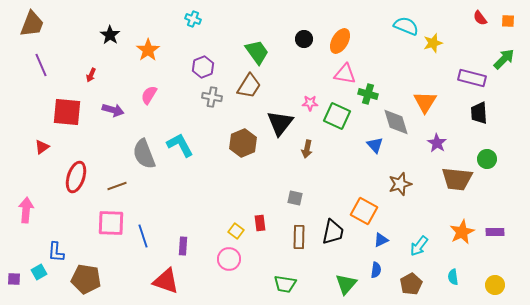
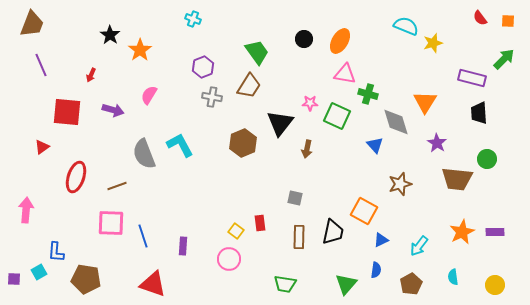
orange star at (148, 50): moved 8 px left
red triangle at (166, 281): moved 13 px left, 3 px down
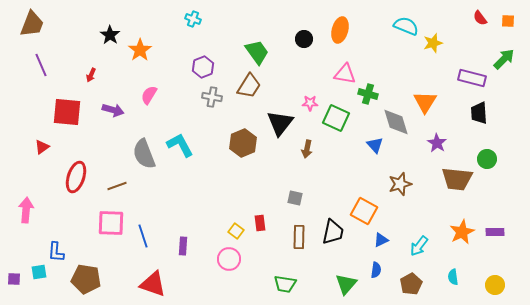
orange ellipse at (340, 41): moved 11 px up; rotated 15 degrees counterclockwise
green square at (337, 116): moved 1 px left, 2 px down
cyan square at (39, 272): rotated 21 degrees clockwise
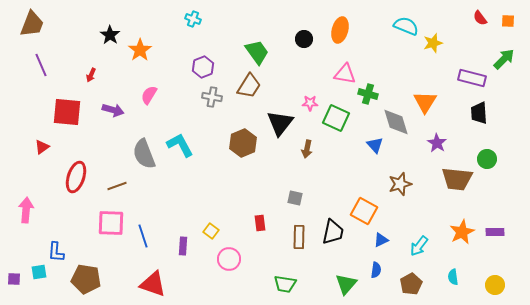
yellow square at (236, 231): moved 25 px left
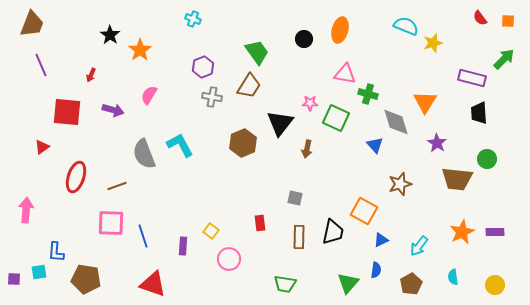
green triangle at (346, 284): moved 2 px right, 1 px up
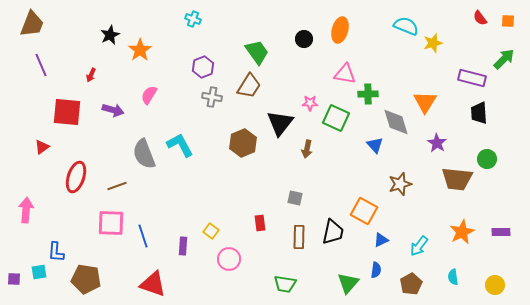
black star at (110, 35): rotated 12 degrees clockwise
green cross at (368, 94): rotated 18 degrees counterclockwise
purple rectangle at (495, 232): moved 6 px right
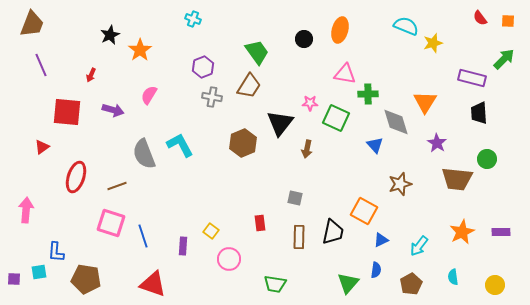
pink square at (111, 223): rotated 16 degrees clockwise
green trapezoid at (285, 284): moved 10 px left
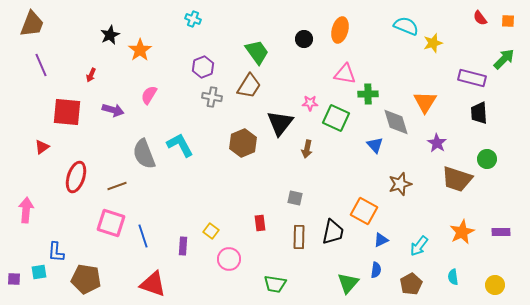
brown trapezoid at (457, 179): rotated 12 degrees clockwise
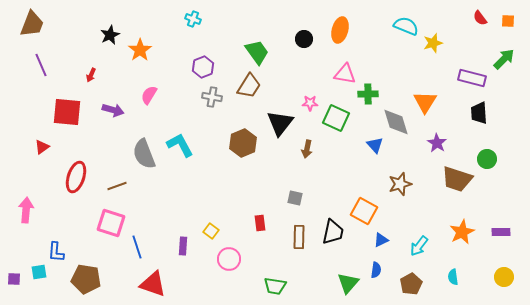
blue line at (143, 236): moved 6 px left, 11 px down
green trapezoid at (275, 284): moved 2 px down
yellow circle at (495, 285): moved 9 px right, 8 px up
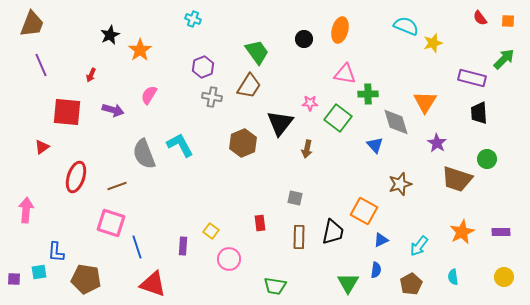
green square at (336, 118): moved 2 px right; rotated 12 degrees clockwise
green triangle at (348, 283): rotated 10 degrees counterclockwise
